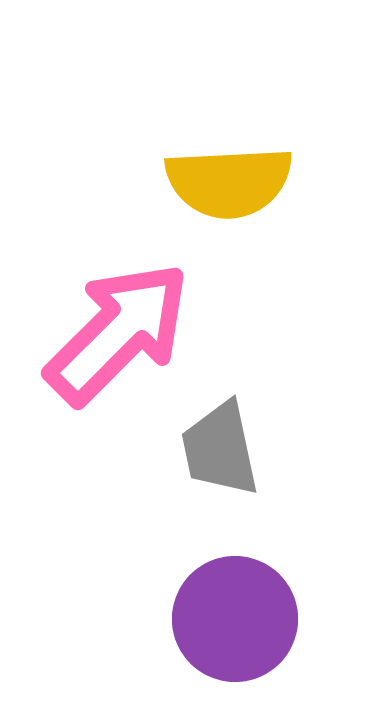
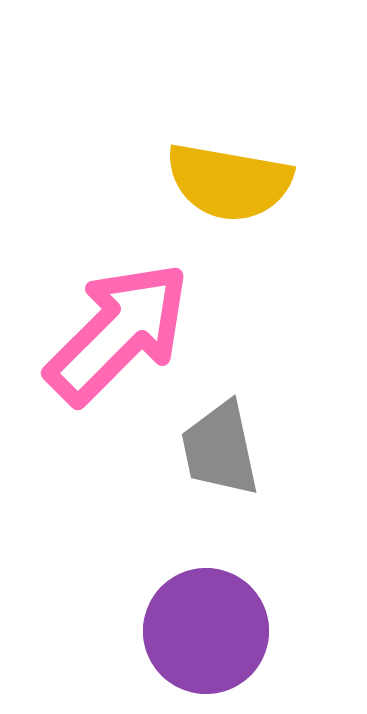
yellow semicircle: rotated 13 degrees clockwise
purple circle: moved 29 px left, 12 px down
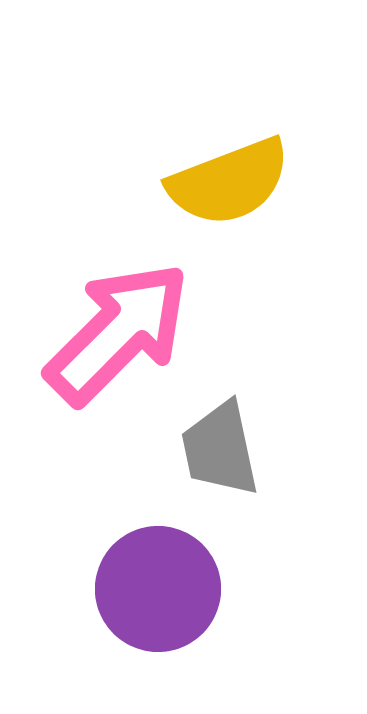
yellow semicircle: rotated 31 degrees counterclockwise
purple circle: moved 48 px left, 42 px up
